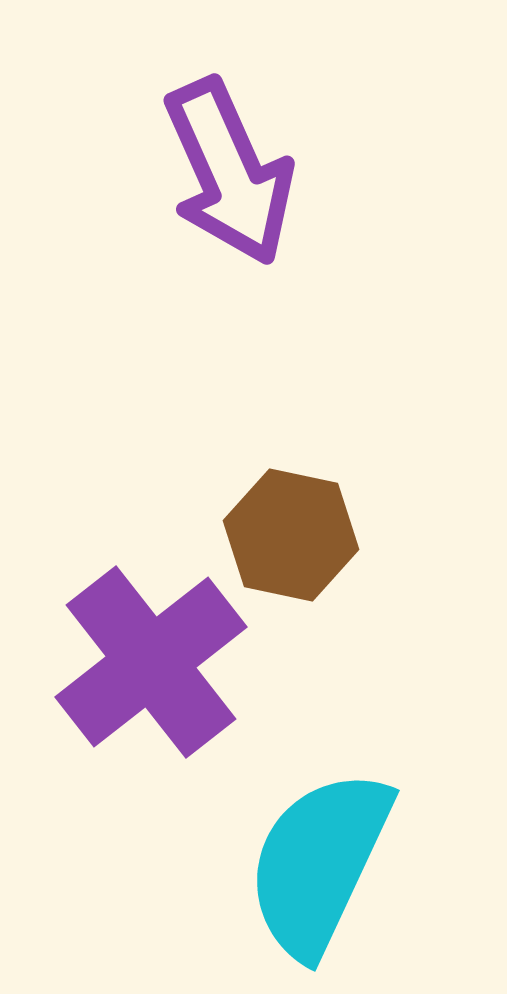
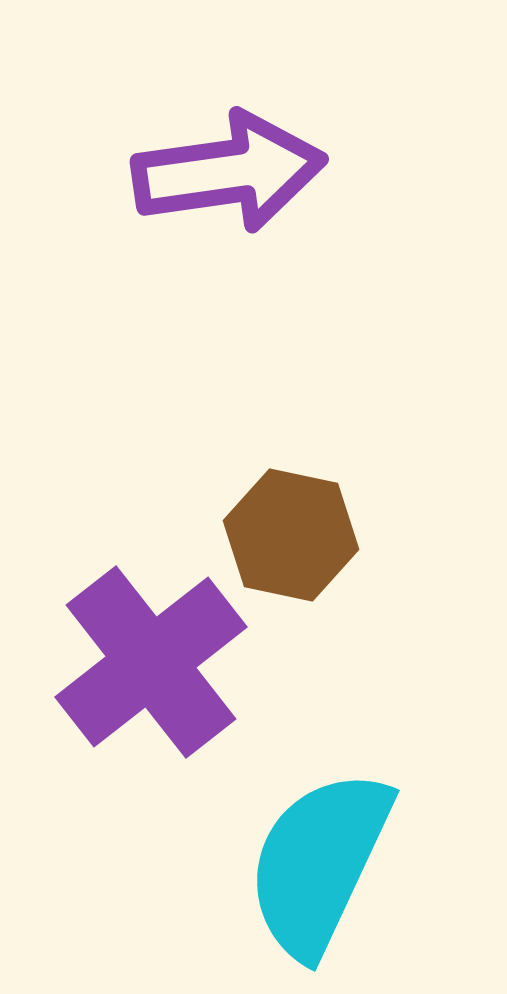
purple arrow: rotated 74 degrees counterclockwise
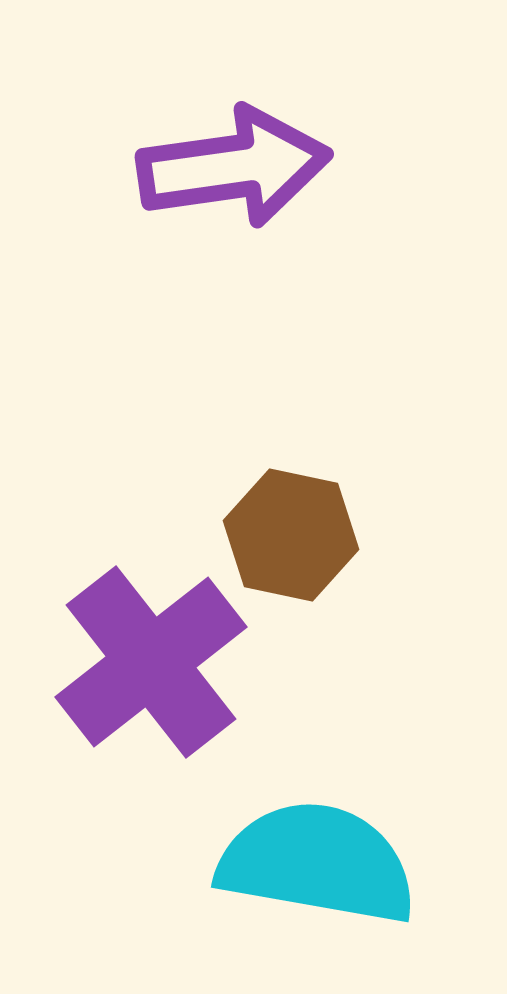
purple arrow: moved 5 px right, 5 px up
cyan semicircle: moved 2 px left; rotated 75 degrees clockwise
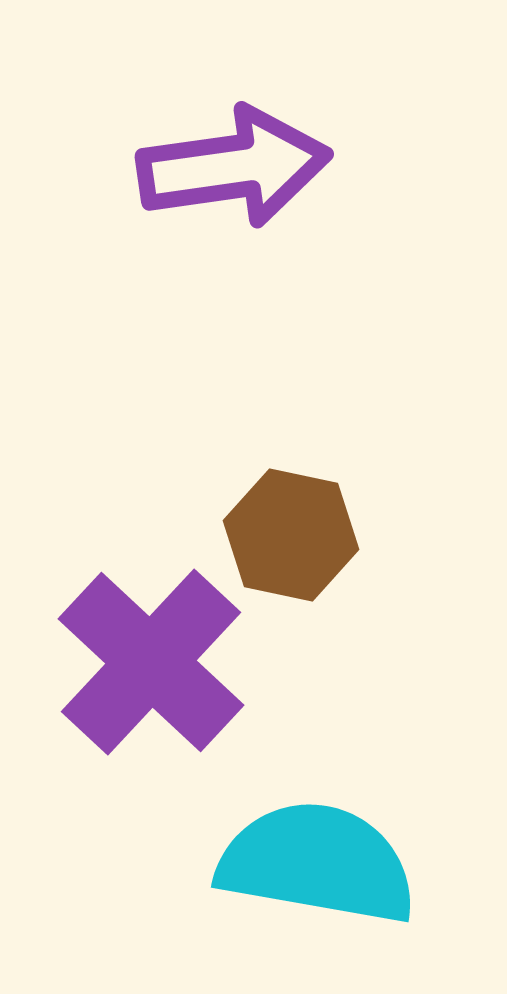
purple cross: rotated 9 degrees counterclockwise
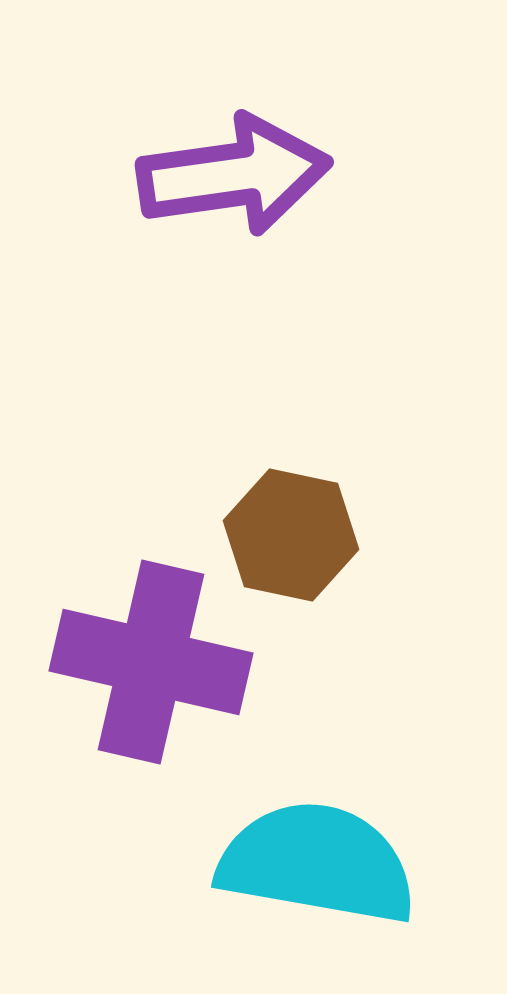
purple arrow: moved 8 px down
purple cross: rotated 30 degrees counterclockwise
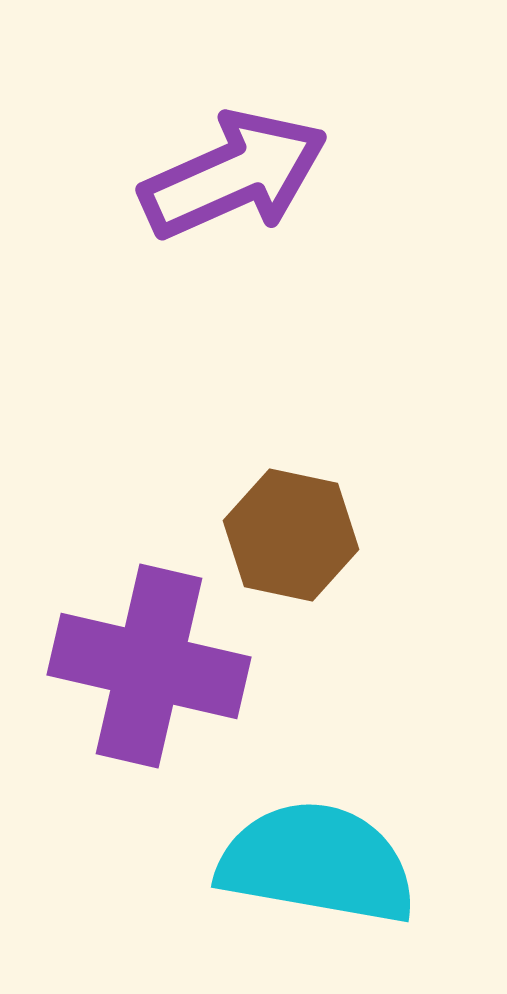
purple arrow: rotated 16 degrees counterclockwise
purple cross: moved 2 px left, 4 px down
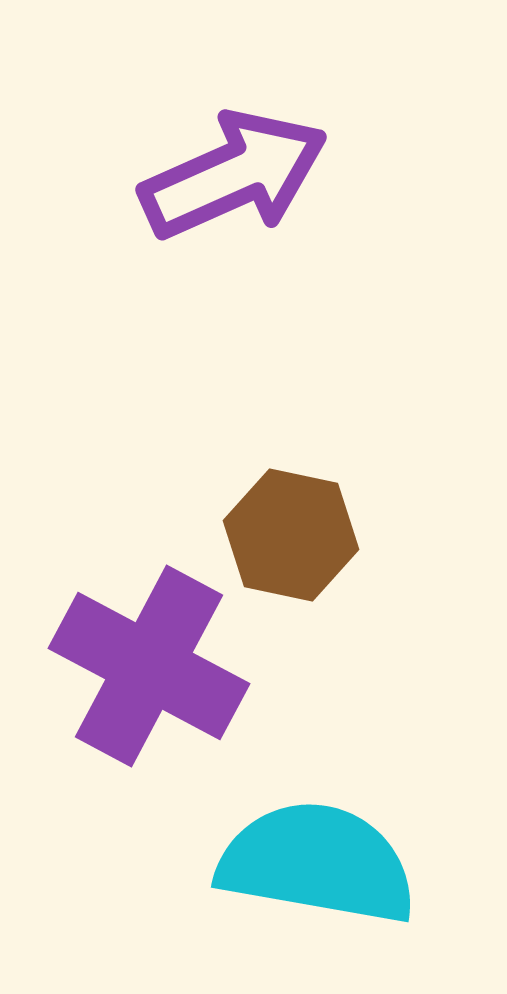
purple cross: rotated 15 degrees clockwise
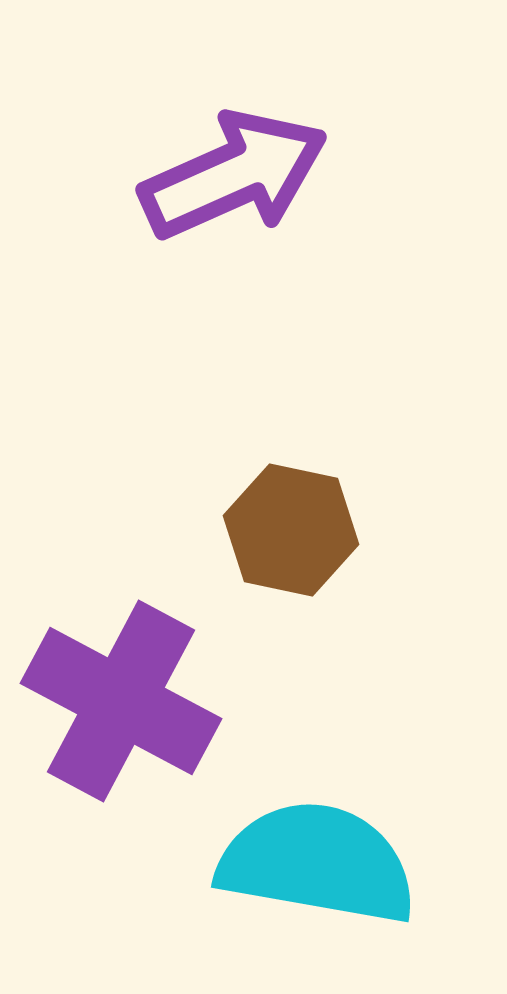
brown hexagon: moved 5 px up
purple cross: moved 28 px left, 35 px down
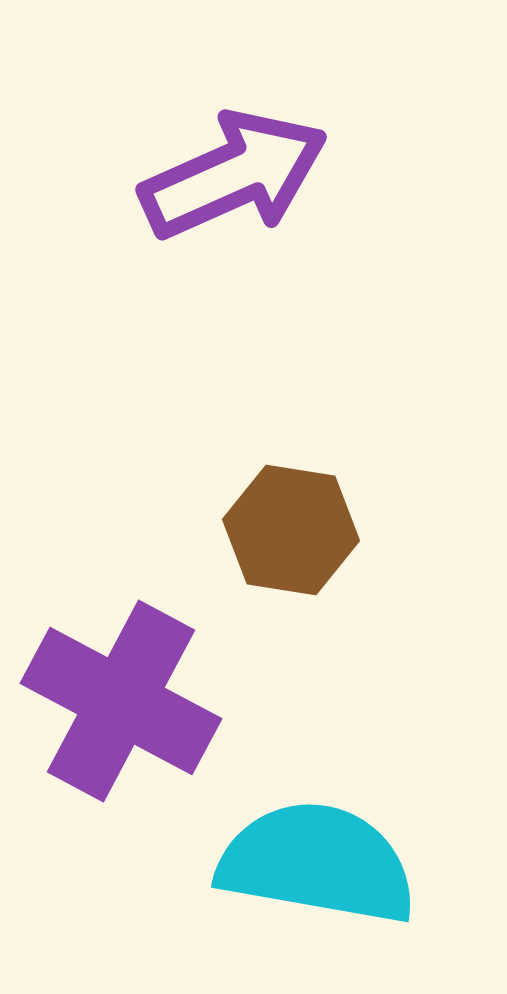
brown hexagon: rotated 3 degrees counterclockwise
